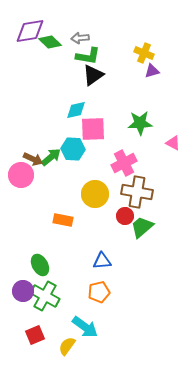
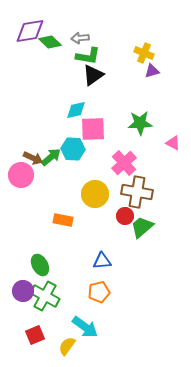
brown arrow: moved 1 px up
pink cross: rotated 15 degrees counterclockwise
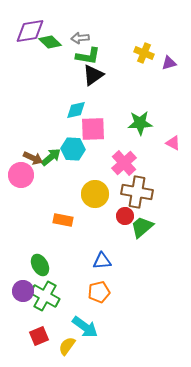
purple triangle: moved 17 px right, 8 px up
red square: moved 4 px right, 1 px down
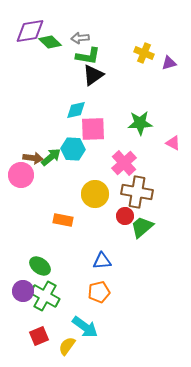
brown arrow: rotated 18 degrees counterclockwise
green ellipse: moved 1 px down; rotated 25 degrees counterclockwise
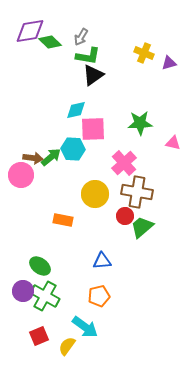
gray arrow: moved 1 px right, 1 px up; rotated 54 degrees counterclockwise
pink triangle: rotated 14 degrees counterclockwise
orange pentagon: moved 4 px down
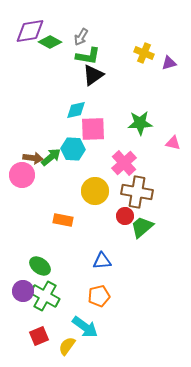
green diamond: rotated 15 degrees counterclockwise
pink circle: moved 1 px right
yellow circle: moved 3 px up
